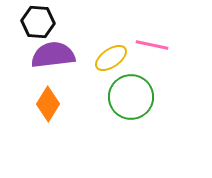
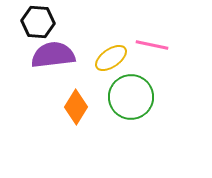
orange diamond: moved 28 px right, 3 px down
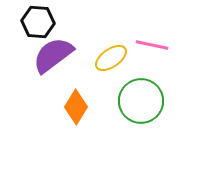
purple semicircle: rotated 30 degrees counterclockwise
green circle: moved 10 px right, 4 px down
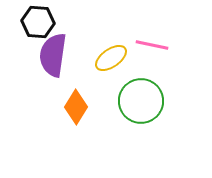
purple semicircle: rotated 45 degrees counterclockwise
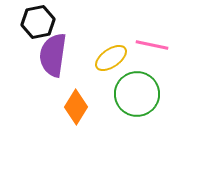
black hexagon: rotated 16 degrees counterclockwise
green circle: moved 4 px left, 7 px up
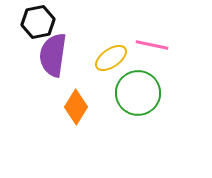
green circle: moved 1 px right, 1 px up
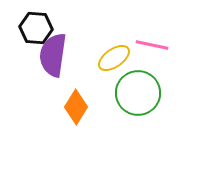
black hexagon: moved 2 px left, 6 px down; rotated 16 degrees clockwise
yellow ellipse: moved 3 px right
